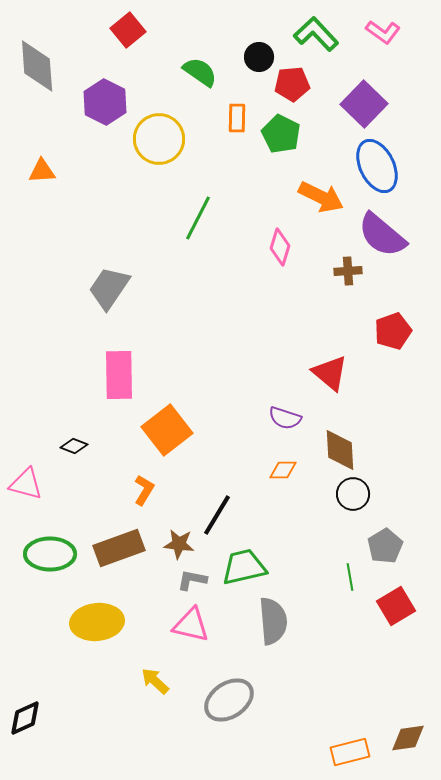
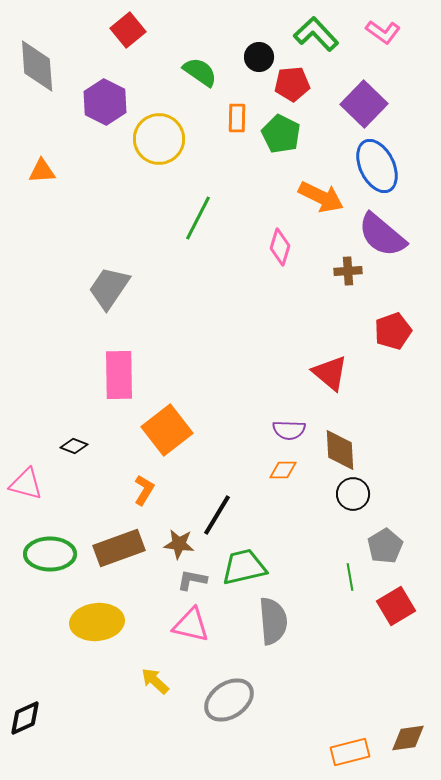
purple semicircle at (285, 418): moved 4 px right, 12 px down; rotated 16 degrees counterclockwise
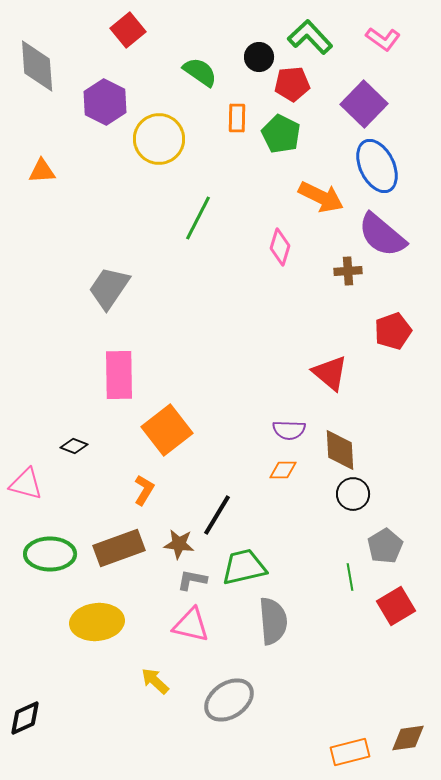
pink L-shape at (383, 32): moved 7 px down
green L-shape at (316, 34): moved 6 px left, 3 px down
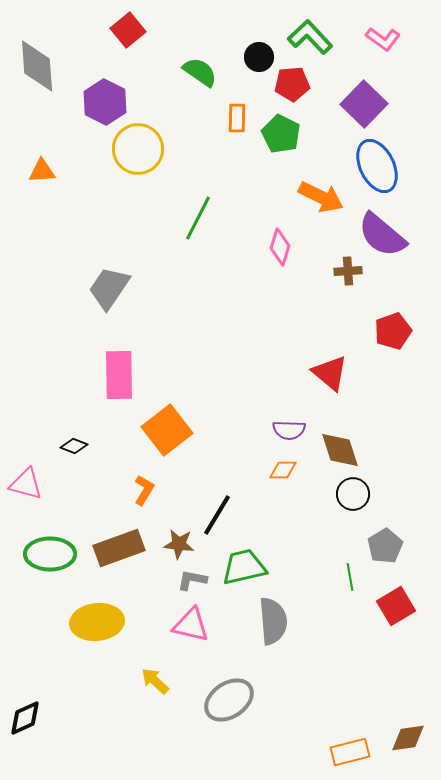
yellow circle at (159, 139): moved 21 px left, 10 px down
brown diamond at (340, 450): rotated 15 degrees counterclockwise
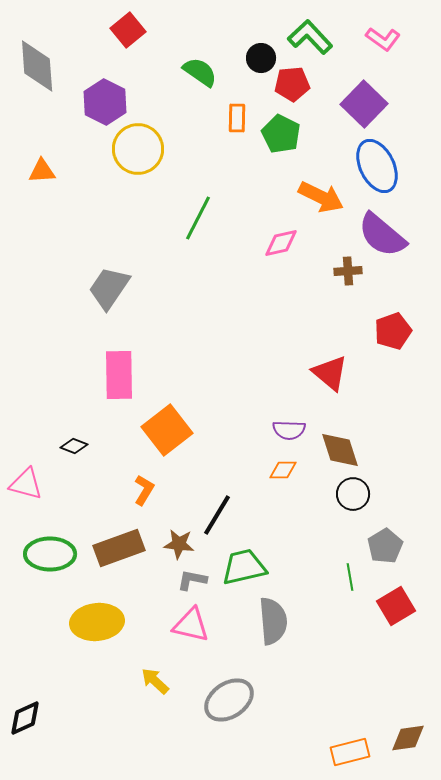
black circle at (259, 57): moved 2 px right, 1 px down
pink diamond at (280, 247): moved 1 px right, 4 px up; rotated 60 degrees clockwise
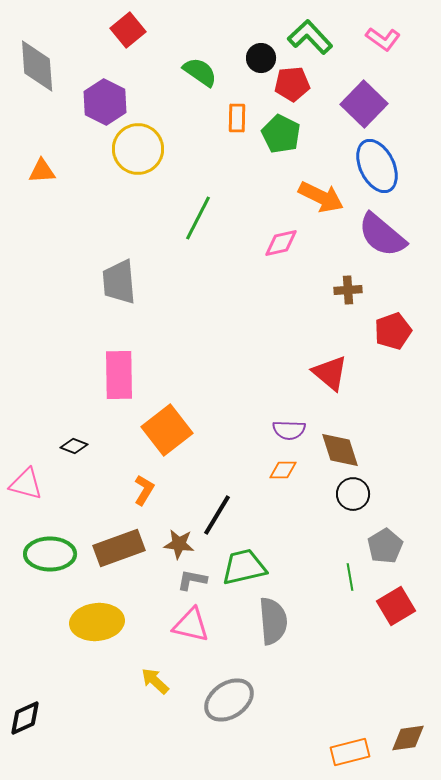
brown cross at (348, 271): moved 19 px down
gray trapezoid at (109, 288): moved 10 px right, 6 px up; rotated 39 degrees counterclockwise
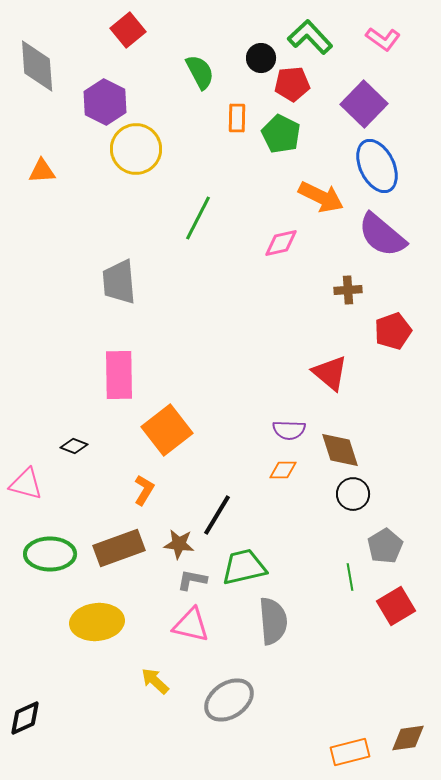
green semicircle at (200, 72): rotated 27 degrees clockwise
yellow circle at (138, 149): moved 2 px left
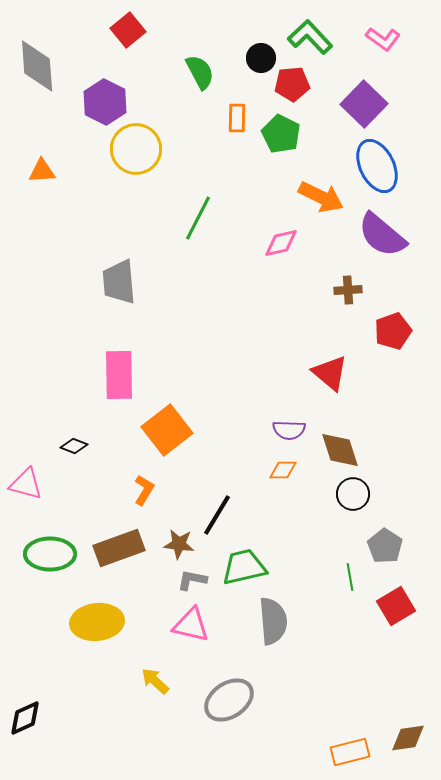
gray pentagon at (385, 546): rotated 8 degrees counterclockwise
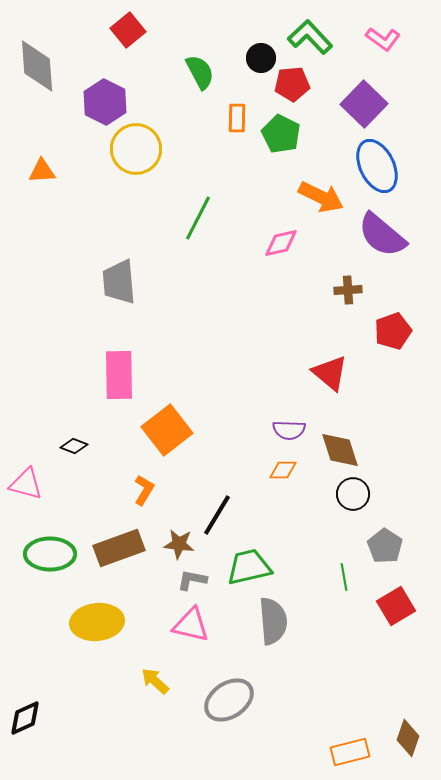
green trapezoid at (244, 567): moved 5 px right
green line at (350, 577): moved 6 px left
brown diamond at (408, 738): rotated 63 degrees counterclockwise
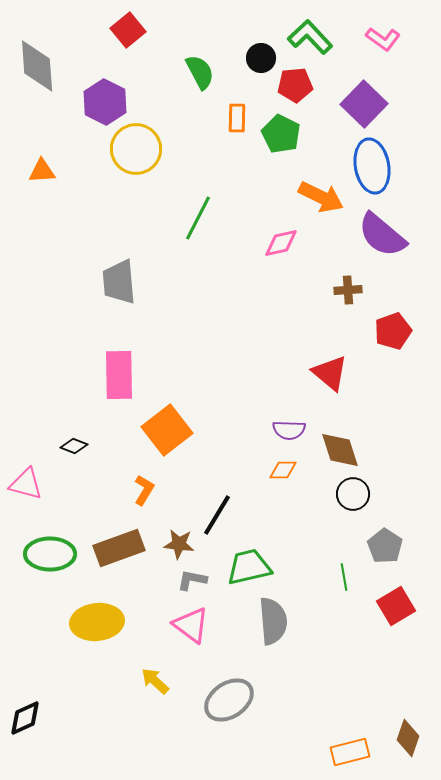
red pentagon at (292, 84): moved 3 px right, 1 px down
blue ellipse at (377, 166): moved 5 px left; rotated 16 degrees clockwise
pink triangle at (191, 625): rotated 24 degrees clockwise
